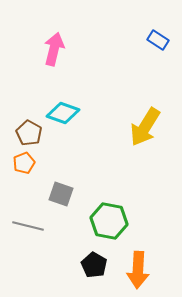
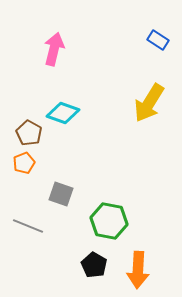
yellow arrow: moved 4 px right, 24 px up
gray line: rotated 8 degrees clockwise
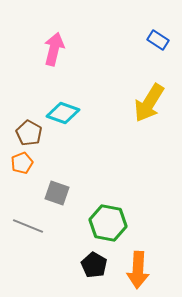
orange pentagon: moved 2 px left
gray square: moved 4 px left, 1 px up
green hexagon: moved 1 px left, 2 px down
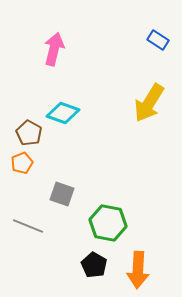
gray square: moved 5 px right, 1 px down
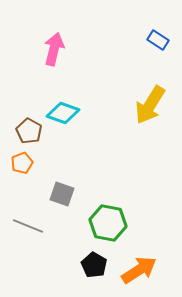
yellow arrow: moved 1 px right, 2 px down
brown pentagon: moved 2 px up
orange arrow: moved 1 px right; rotated 126 degrees counterclockwise
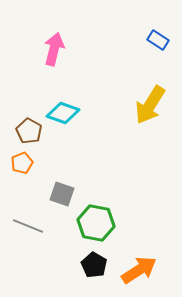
green hexagon: moved 12 px left
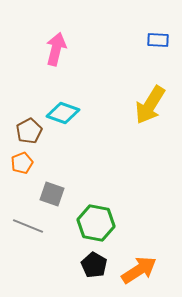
blue rectangle: rotated 30 degrees counterclockwise
pink arrow: moved 2 px right
brown pentagon: rotated 15 degrees clockwise
gray square: moved 10 px left
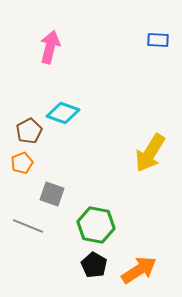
pink arrow: moved 6 px left, 2 px up
yellow arrow: moved 48 px down
green hexagon: moved 2 px down
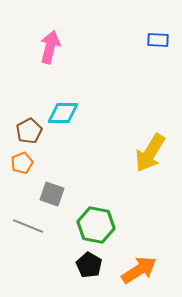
cyan diamond: rotated 20 degrees counterclockwise
black pentagon: moved 5 px left
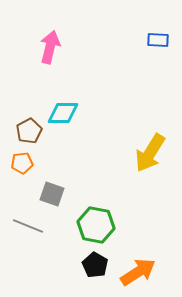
orange pentagon: rotated 15 degrees clockwise
black pentagon: moved 6 px right
orange arrow: moved 1 px left, 2 px down
